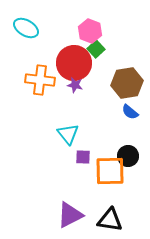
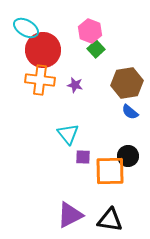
red circle: moved 31 px left, 13 px up
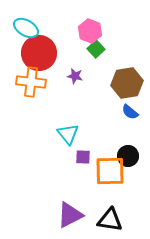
red circle: moved 4 px left, 3 px down
orange cross: moved 9 px left, 2 px down
purple star: moved 9 px up
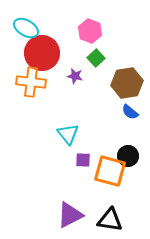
green square: moved 9 px down
red circle: moved 3 px right
purple square: moved 3 px down
orange square: rotated 16 degrees clockwise
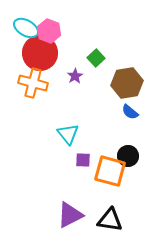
pink hexagon: moved 41 px left
red circle: moved 2 px left
purple star: rotated 28 degrees clockwise
orange cross: moved 2 px right, 1 px down; rotated 8 degrees clockwise
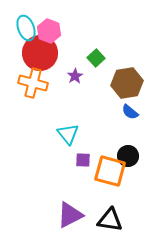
cyan ellipse: rotated 40 degrees clockwise
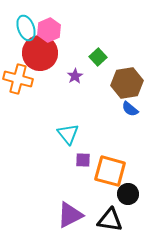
pink hexagon: moved 1 px up; rotated 15 degrees clockwise
green square: moved 2 px right, 1 px up
orange cross: moved 15 px left, 4 px up
blue semicircle: moved 3 px up
black circle: moved 38 px down
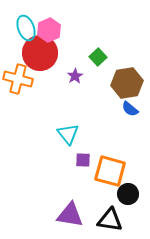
purple triangle: rotated 36 degrees clockwise
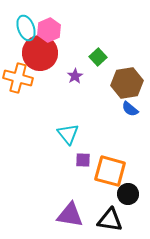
orange cross: moved 1 px up
